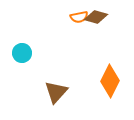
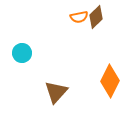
brown diamond: rotated 60 degrees counterclockwise
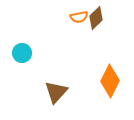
brown diamond: moved 1 px down
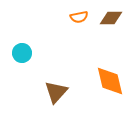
brown diamond: moved 15 px right; rotated 45 degrees clockwise
orange diamond: rotated 40 degrees counterclockwise
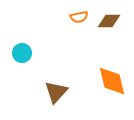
brown diamond: moved 2 px left, 3 px down
orange diamond: moved 2 px right
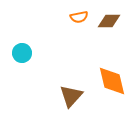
brown triangle: moved 15 px right, 4 px down
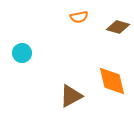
brown diamond: moved 9 px right, 6 px down; rotated 15 degrees clockwise
brown triangle: rotated 20 degrees clockwise
